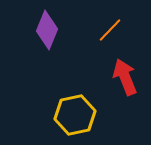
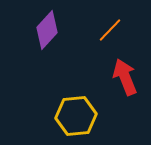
purple diamond: rotated 21 degrees clockwise
yellow hexagon: moved 1 px right, 1 px down; rotated 6 degrees clockwise
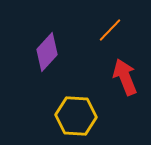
purple diamond: moved 22 px down
yellow hexagon: rotated 9 degrees clockwise
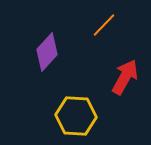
orange line: moved 6 px left, 5 px up
red arrow: rotated 51 degrees clockwise
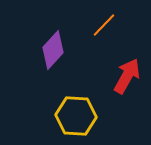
purple diamond: moved 6 px right, 2 px up
red arrow: moved 2 px right, 1 px up
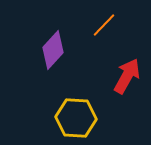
yellow hexagon: moved 2 px down
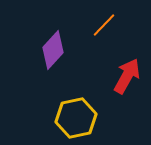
yellow hexagon: rotated 15 degrees counterclockwise
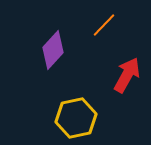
red arrow: moved 1 px up
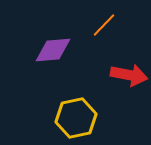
purple diamond: rotated 42 degrees clockwise
red arrow: moved 2 px right; rotated 72 degrees clockwise
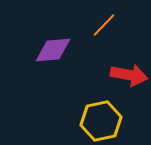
yellow hexagon: moved 25 px right, 3 px down
